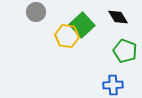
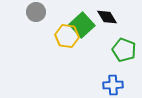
black diamond: moved 11 px left
green pentagon: moved 1 px left, 1 px up
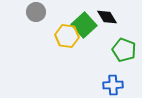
green square: moved 2 px right
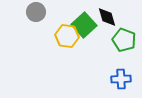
black diamond: rotated 15 degrees clockwise
green pentagon: moved 10 px up
blue cross: moved 8 px right, 6 px up
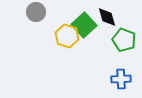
yellow hexagon: rotated 10 degrees clockwise
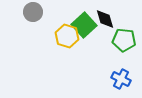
gray circle: moved 3 px left
black diamond: moved 2 px left, 2 px down
green pentagon: rotated 15 degrees counterclockwise
blue cross: rotated 30 degrees clockwise
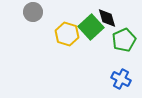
black diamond: moved 2 px right, 1 px up
green square: moved 7 px right, 2 px down
yellow hexagon: moved 2 px up
green pentagon: rotated 30 degrees counterclockwise
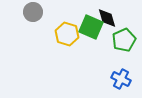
green square: rotated 25 degrees counterclockwise
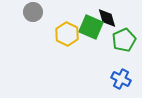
yellow hexagon: rotated 10 degrees clockwise
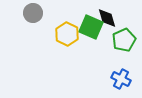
gray circle: moved 1 px down
